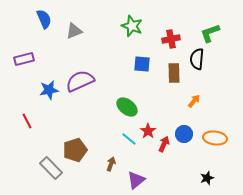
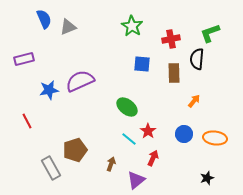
green star: rotated 10 degrees clockwise
gray triangle: moved 6 px left, 4 px up
red arrow: moved 11 px left, 14 px down
gray rectangle: rotated 15 degrees clockwise
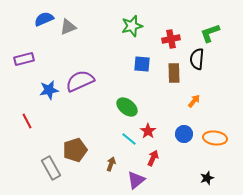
blue semicircle: rotated 90 degrees counterclockwise
green star: rotated 25 degrees clockwise
